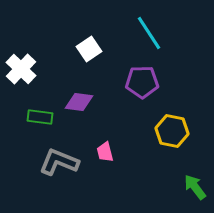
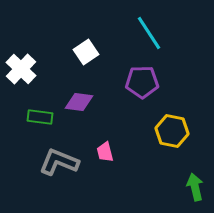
white square: moved 3 px left, 3 px down
green arrow: rotated 24 degrees clockwise
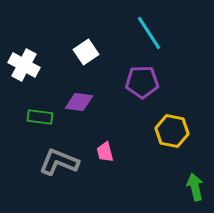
white cross: moved 3 px right, 4 px up; rotated 16 degrees counterclockwise
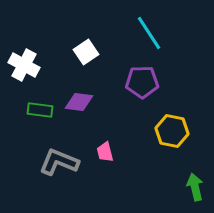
green rectangle: moved 7 px up
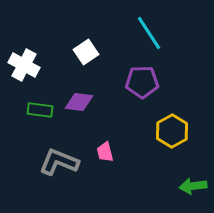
yellow hexagon: rotated 20 degrees clockwise
green arrow: moved 2 px left, 1 px up; rotated 84 degrees counterclockwise
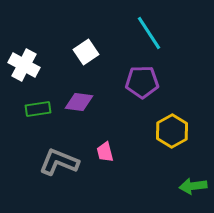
green rectangle: moved 2 px left, 1 px up; rotated 15 degrees counterclockwise
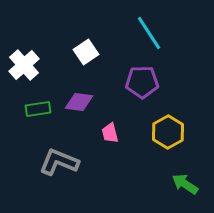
white cross: rotated 20 degrees clockwise
yellow hexagon: moved 4 px left, 1 px down
pink trapezoid: moved 5 px right, 19 px up
green arrow: moved 8 px left, 2 px up; rotated 40 degrees clockwise
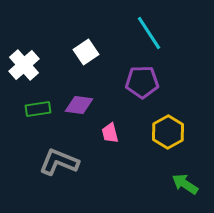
purple diamond: moved 3 px down
